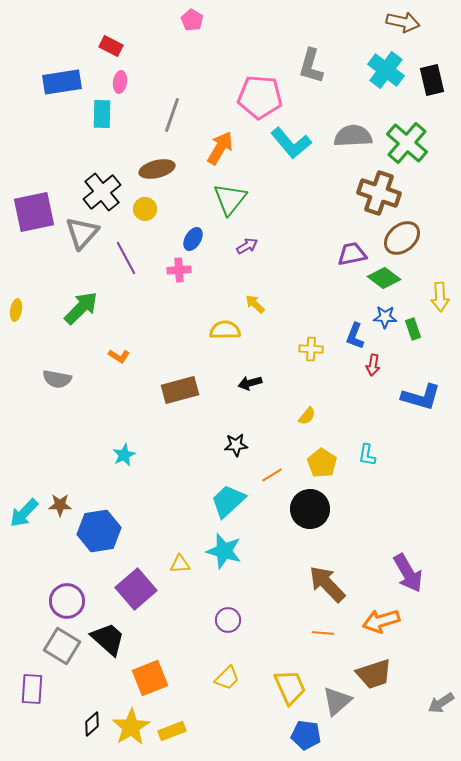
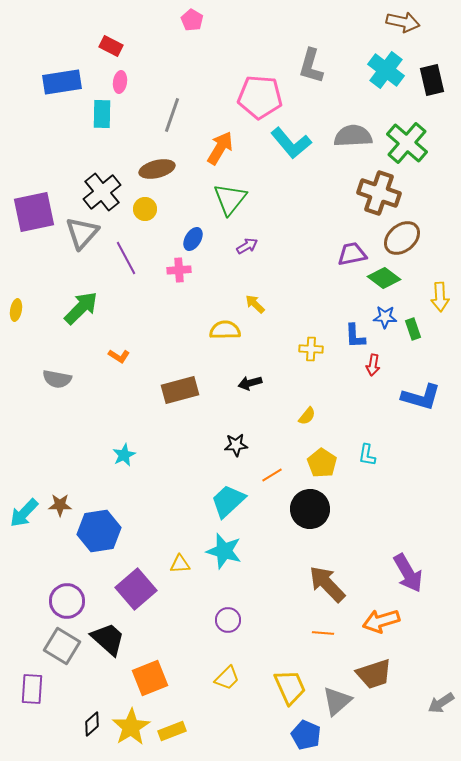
blue L-shape at (355, 336): rotated 24 degrees counterclockwise
blue pentagon at (306, 735): rotated 16 degrees clockwise
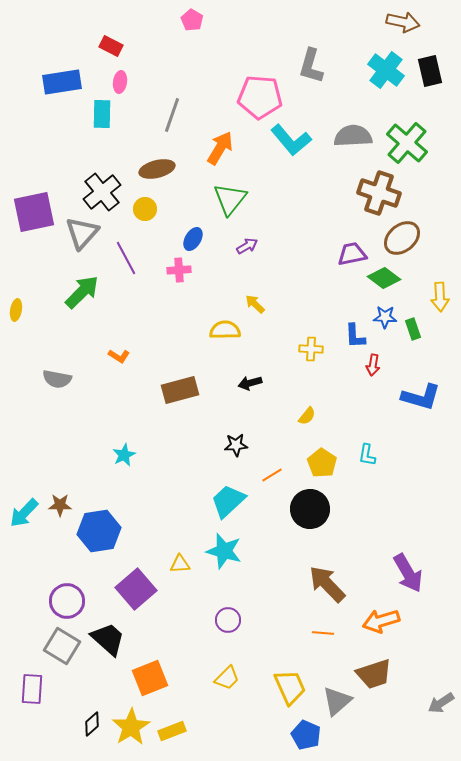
black rectangle at (432, 80): moved 2 px left, 9 px up
cyan L-shape at (291, 143): moved 3 px up
green arrow at (81, 308): moved 1 px right, 16 px up
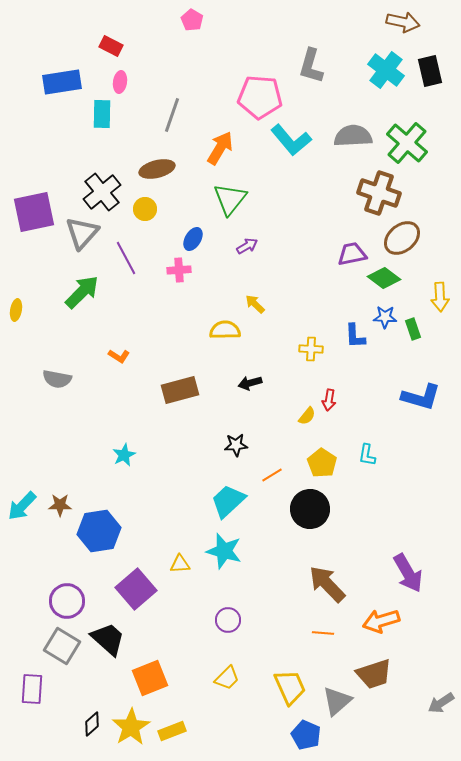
red arrow at (373, 365): moved 44 px left, 35 px down
cyan arrow at (24, 513): moved 2 px left, 7 px up
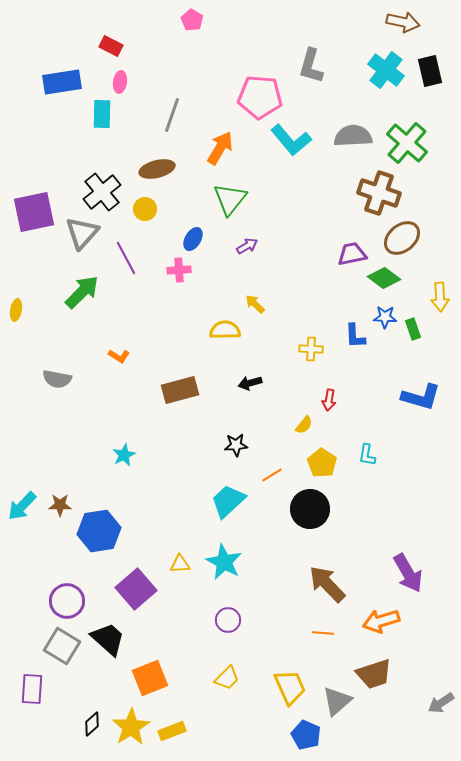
yellow semicircle at (307, 416): moved 3 px left, 9 px down
cyan star at (224, 551): moved 11 px down; rotated 12 degrees clockwise
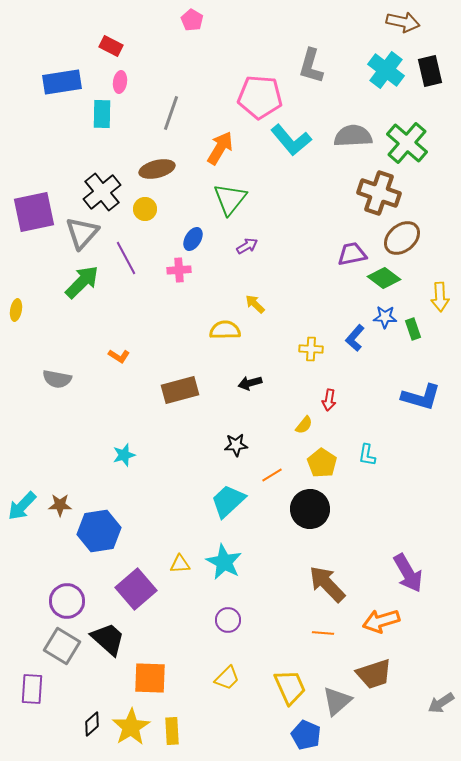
gray line at (172, 115): moved 1 px left, 2 px up
green arrow at (82, 292): moved 10 px up
blue L-shape at (355, 336): moved 2 px down; rotated 44 degrees clockwise
cyan star at (124, 455): rotated 10 degrees clockwise
orange square at (150, 678): rotated 24 degrees clockwise
yellow rectangle at (172, 731): rotated 72 degrees counterclockwise
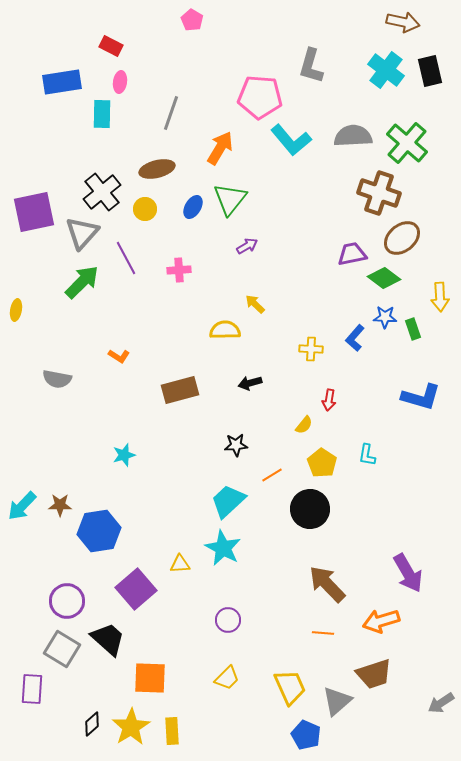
blue ellipse at (193, 239): moved 32 px up
cyan star at (224, 562): moved 1 px left, 14 px up
gray square at (62, 646): moved 3 px down
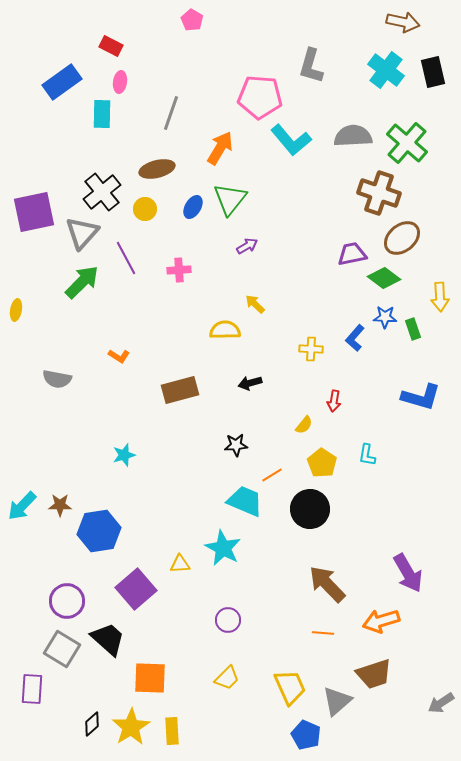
black rectangle at (430, 71): moved 3 px right, 1 px down
blue rectangle at (62, 82): rotated 27 degrees counterclockwise
red arrow at (329, 400): moved 5 px right, 1 px down
cyan trapezoid at (228, 501): moved 17 px right; rotated 66 degrees clockwise
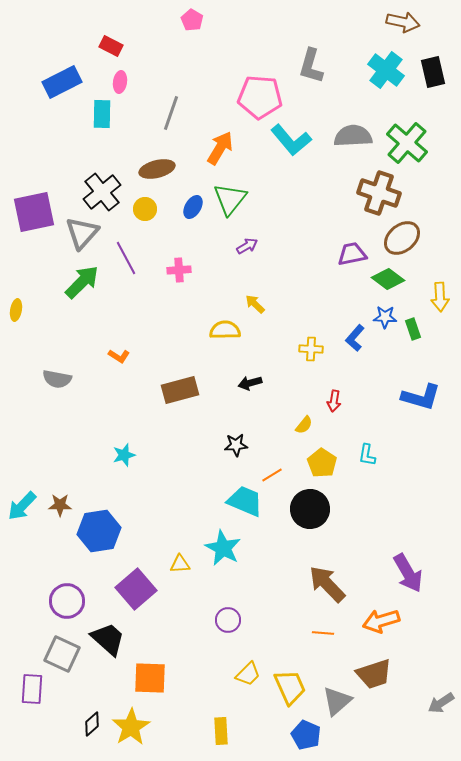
blue rectangle at (62, 82): rotated 9 degrees clockwise
green diamond at (384, 278): moved 4 px right, 1 px down
gray square at (62, 649): moved 5 px down; rotated 6 degrees counterclockwise
yellow trapezoid at (227, 678): moved 21 px right, 4 px up
yellow rectangle at (172, 731): moved 49 px right
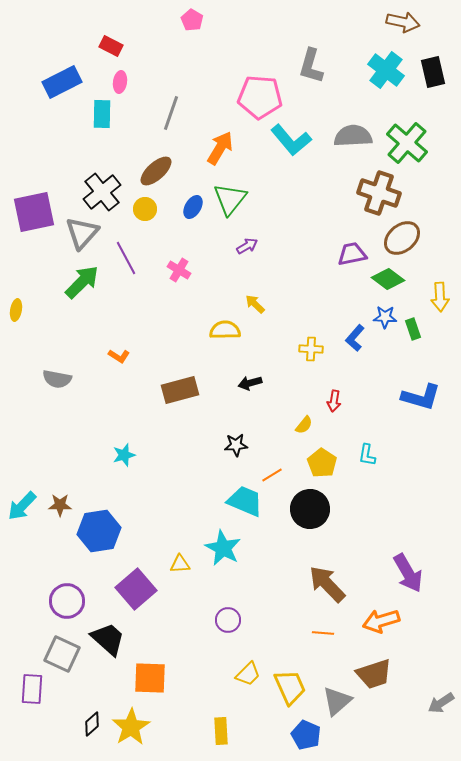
brown ellipse at (157, 169): moved 1 px left, 2 px down; rotated 28 degrees counterclockwise
pink cross at (179, 270): rotated 35 degrees clockwise
